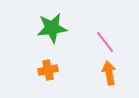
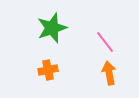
green star: rotated 12 degrees counterclockwise
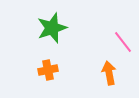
pink line: moved 18 px right
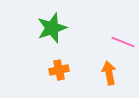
pink line: rotated 30 degrees counterclockwise
orange cross: moved 11 px right
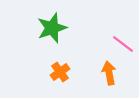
pink line: moved 2 px down; rotated 15 degrees clockwise
orange cross: moved 1 px right, 2 px down; rotated 24 degrees counterclockwise
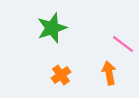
orange cross: moved 1 px right, 3 px down
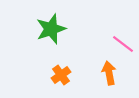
green star: moved 1 px left, 1 px down
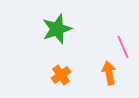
green star: moved 6 px right
pink line: moved 3 px down; rotated 30 degrees clockwise
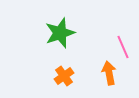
green star: moved 3 px right, 4 px down
orange cross: moved 3 px right, 1 px down
